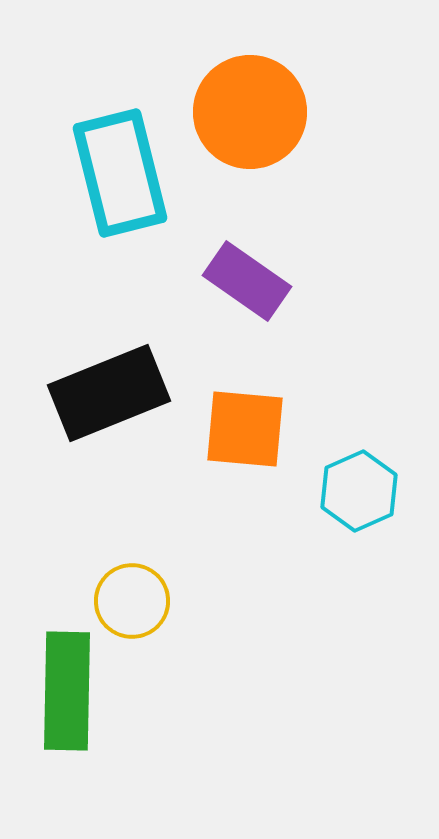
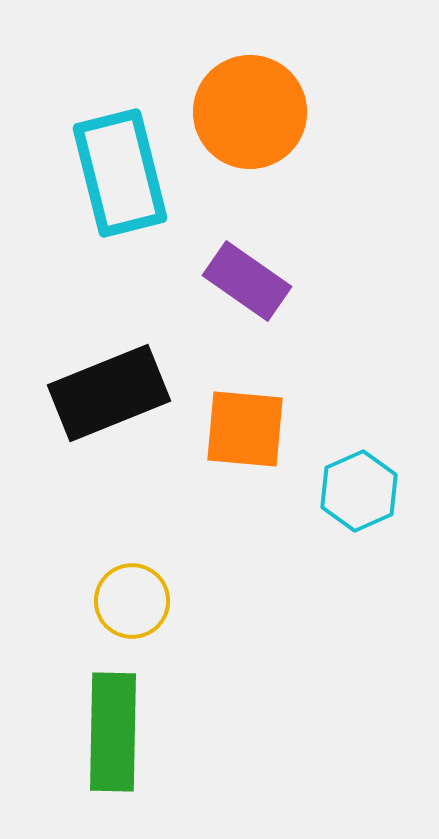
green rectangle: moved 46 px right, 41 px down
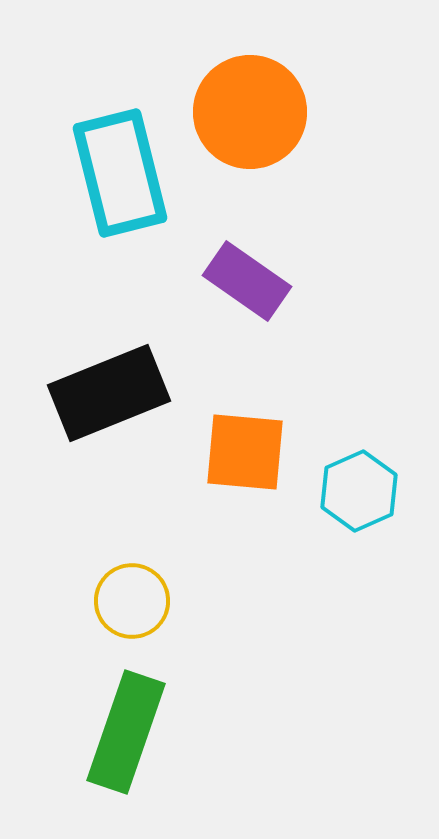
orange square: moved 23 px down
green rectangle: moved 13 px right; rotated 18 degrees clockwise
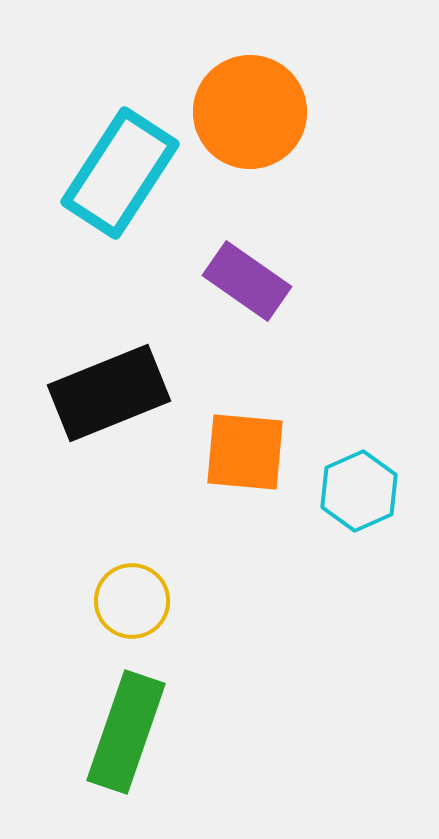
cyan rectangle: rotated 47 degrees clockwise
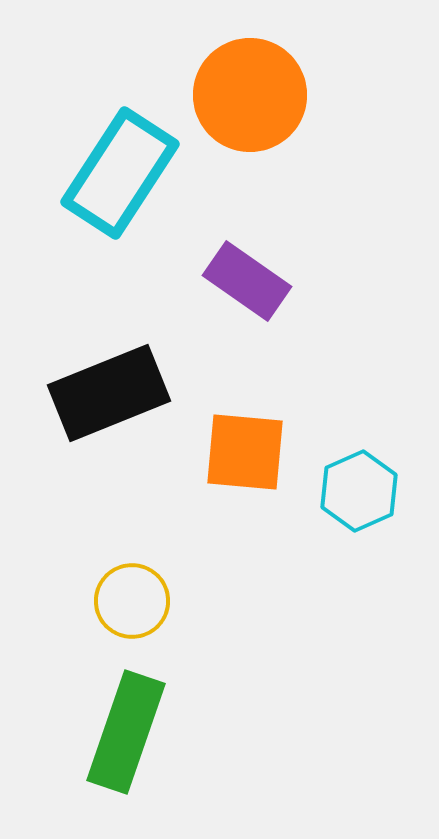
orange circle: moved 17 px up
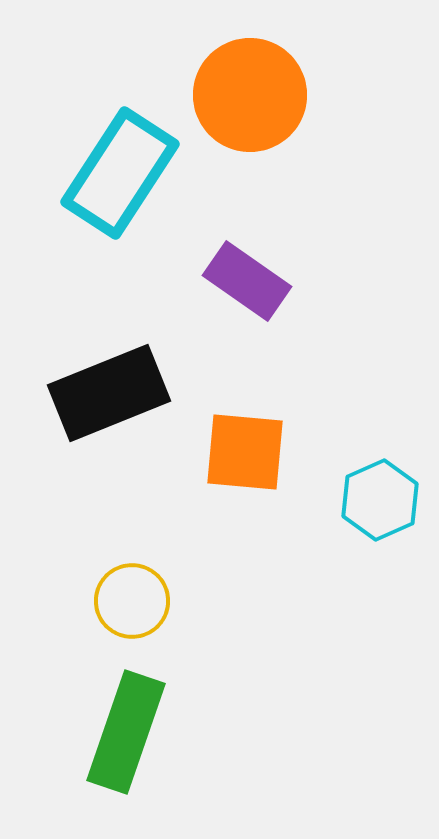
cyan hexagon: moved 21 px right, 9 px down
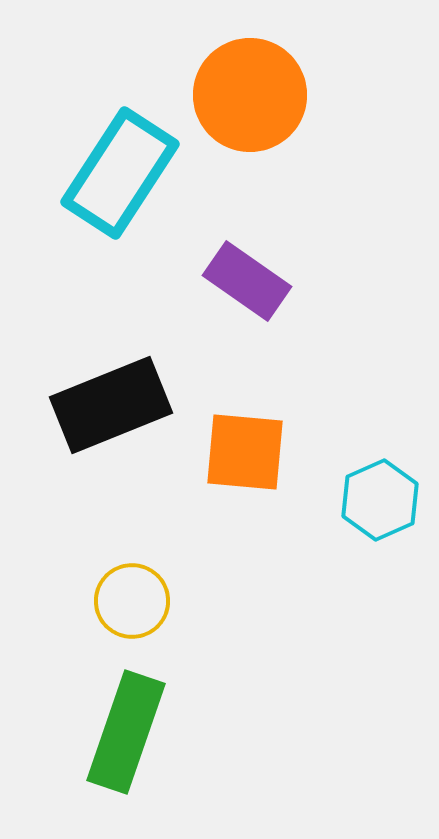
black rectangle: moved 2 px right, 12 px down
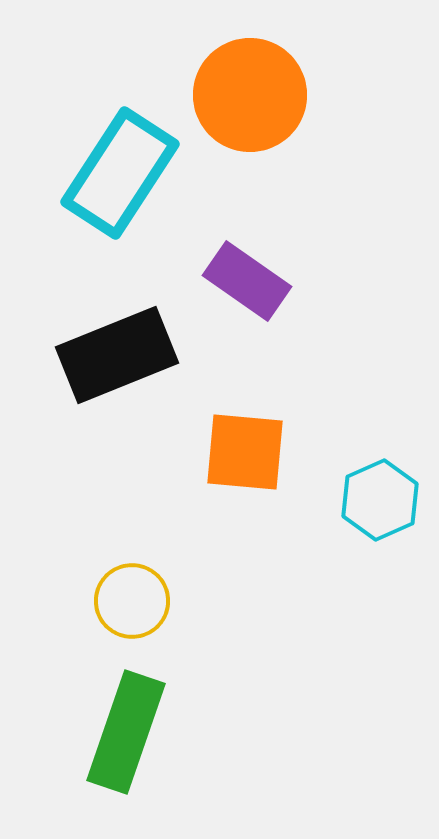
black rectangle: moved 6 px right, 50 px up
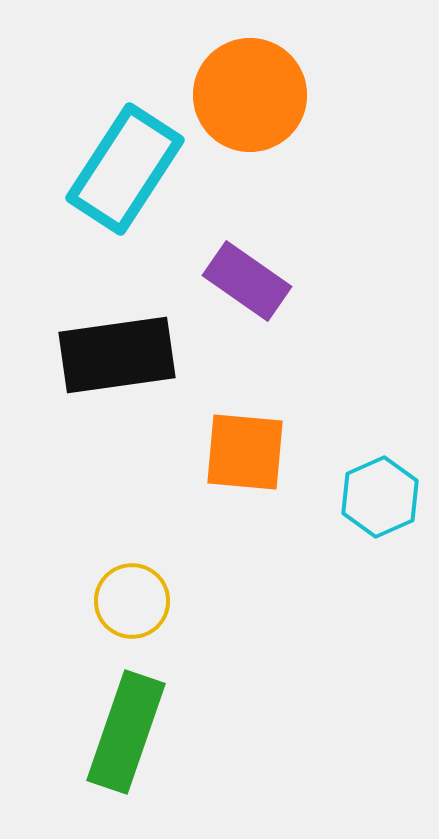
cyan rectangle: moved 5 px right, 4 px up
black rectangle: rotated 14 degrees clockwise
cyan hexagon: moved 3 px up
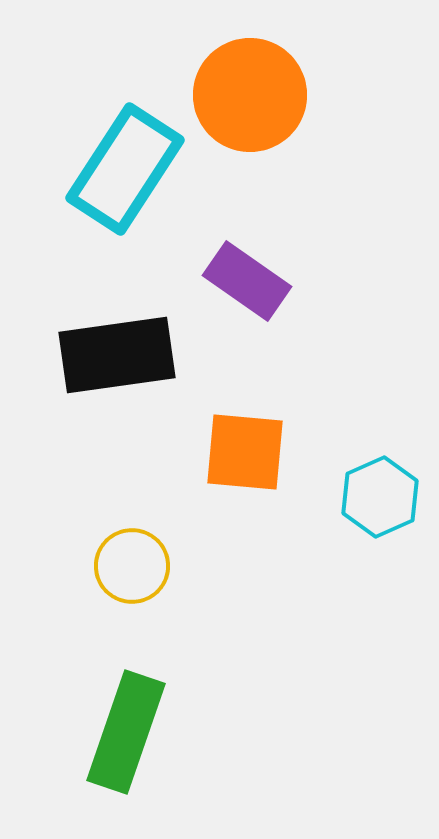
yellow circle: moved 35 px up
